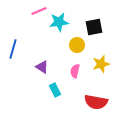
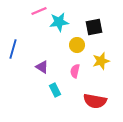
yellow star: moved 3 px up
red semicircle: moved 1 px left, 1 px up
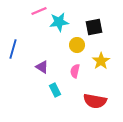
yellow star: rotated 18 degrees counterclockwise
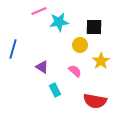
black square: rotated 12 degrees clockwise
yellow circle: moved 3 px right
pink semicircle: rotated 120 degrees clockwise
